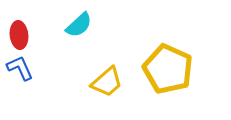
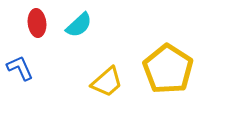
red ellipse: moved 18 px right, 12 px up
yellow pentagon: rotated 9 degrees clockwise
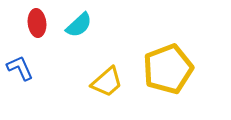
yellow pentagon: rotated 18 degrees clockwise
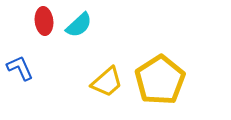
red ellipse: moved 7 px right, 2 px up
yellow pentagon: moved 8 px left, 11 px down; rotated 12 degrees counterclockwise
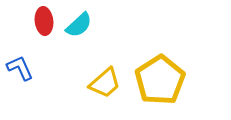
yellow trapezoid: moved 2 px left, 1 px down
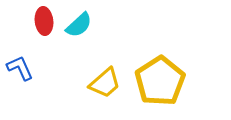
yellow pentagon: moved 1 px down
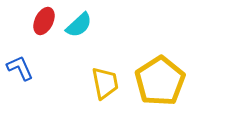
red ellipse: rotated 32 degrees clockwise
yellow trapezoid: rotated 60 degrees counterclockwise
